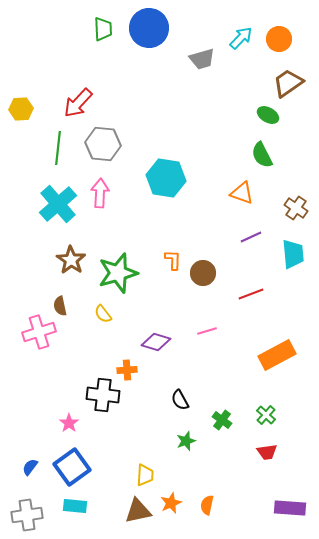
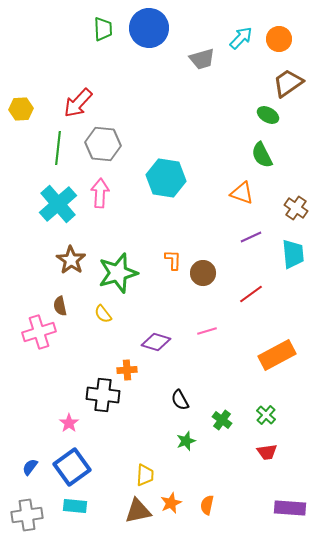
red line at (251, 294): rotated 15 degrees counterclockwise
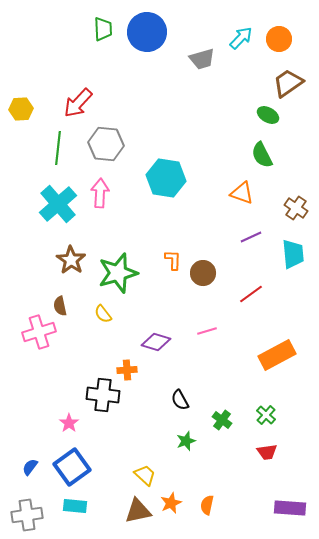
blue circle at (149, 28): moved 2 px left, 4 px down
gray hexagon at (103, 144): moved 3 px right
yellow trapezoid at (145, 475): rotated 50 degrees counterclockwise
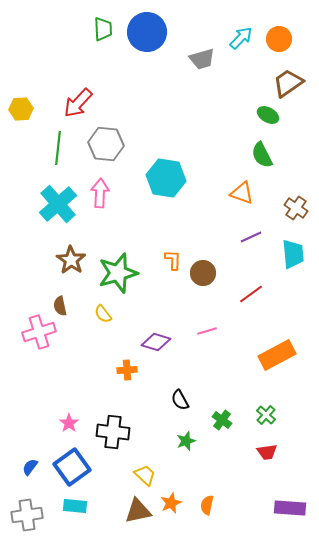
black cross at (103, 395): moved 10 px right, 37 px down
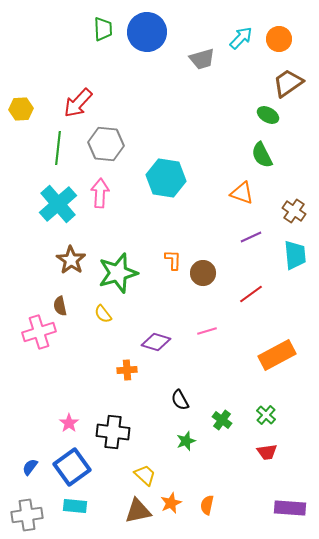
brown cross at (296, 208): moved 2 px left, 3 px down
cyan trapezoid at (293, 254): moved 2 px right, 1 px down
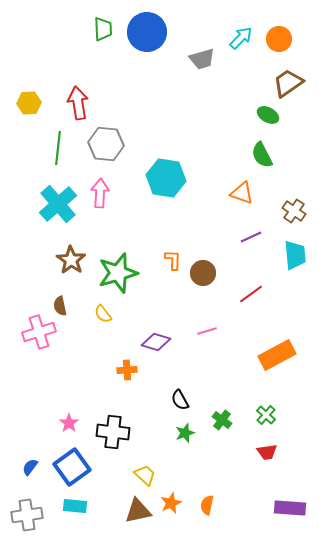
red arrow at (78, 103): rotated 128 degrees clockwise
yellow hexagon at (21, 109): moved 8 px right, 6 px up
green star at (186, 441): moved 1 px left, 8 px up
